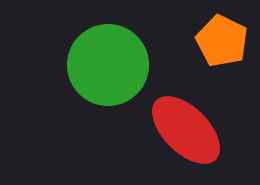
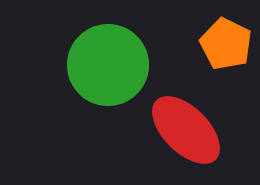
orange pentagon: moved 4 px right, 3 px down
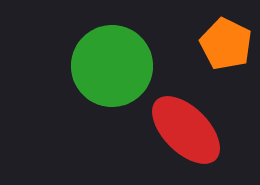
green circle: moved 4 px right, 1 px down
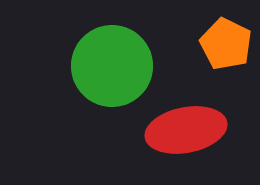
red ellipse: rotated 56 degrees counterclockwise
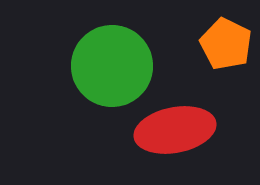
red ellipse: moved 11 px left
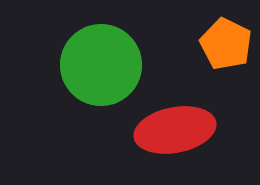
green circle: moved 11 px left, 1 px up
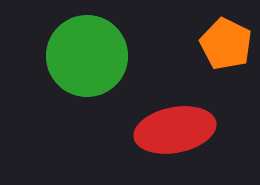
green circle: moved 14 px left, 9 px up
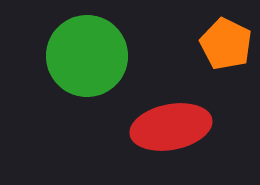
red ellipse: moved 4 px left, 3 px up
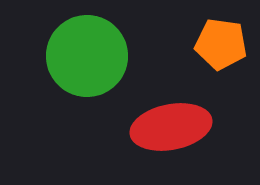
orange pentagon: moved 5 px left; rotated 18 degrees counterclockwise
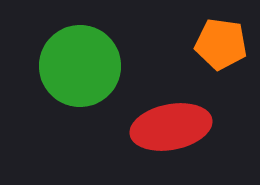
green circle: moved 7 px left, 10 px down
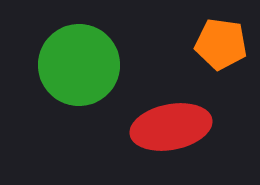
green circle: moved 1 px left, 1 px up
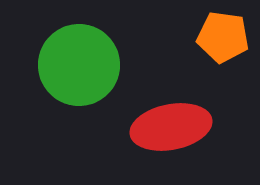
orange pentagon: moved 2 px right, 7 px up
